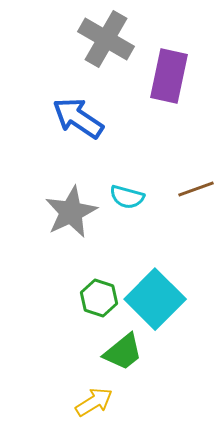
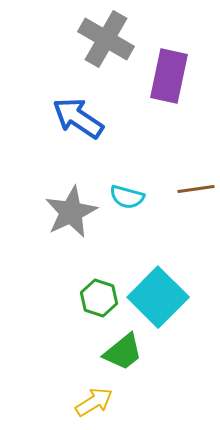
brown line: rotated 12 degrees clockwise
cyan square: moved 3 px right, 2 px up
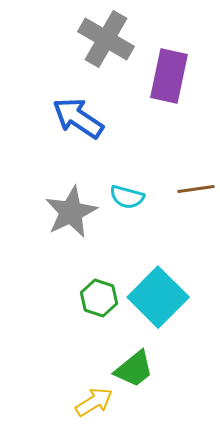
green trapezoid: moved 11 px right, 17 px down
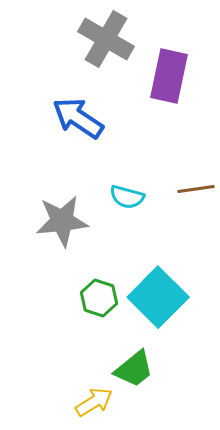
gray star: moved 9 px left, 9 px down; rotated 20 degrees clockwise
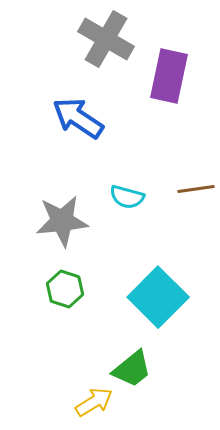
green hexagon: moved 34 px left, 9 px up
green trapezoid: moved 2 px left
